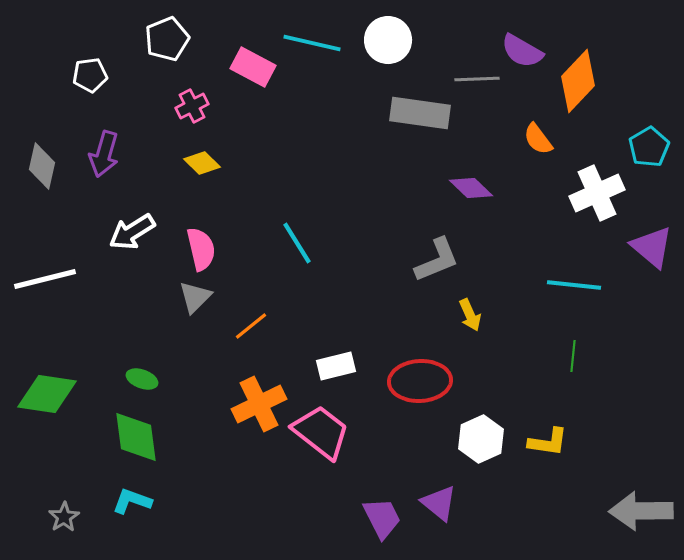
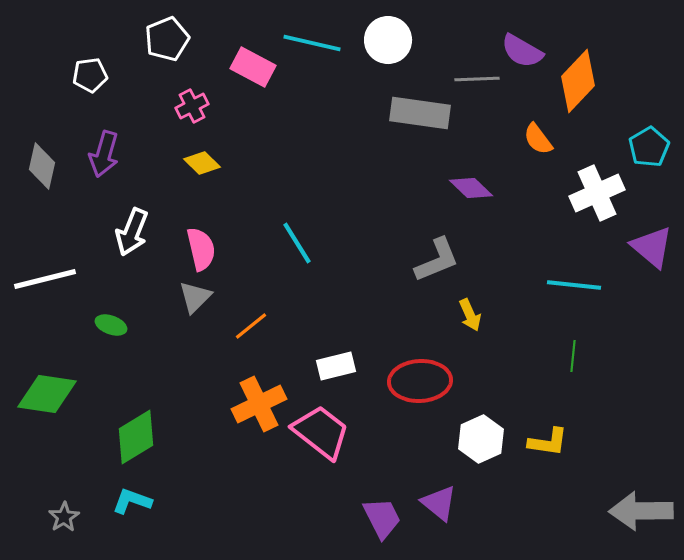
white arrow at (132, 232): rotated 36 degrees counterclockwise
green ellipse at (142, 379): moved 31 px left, 54 px up
green diamond at (136, 437): rotated 66 degrees clockwise
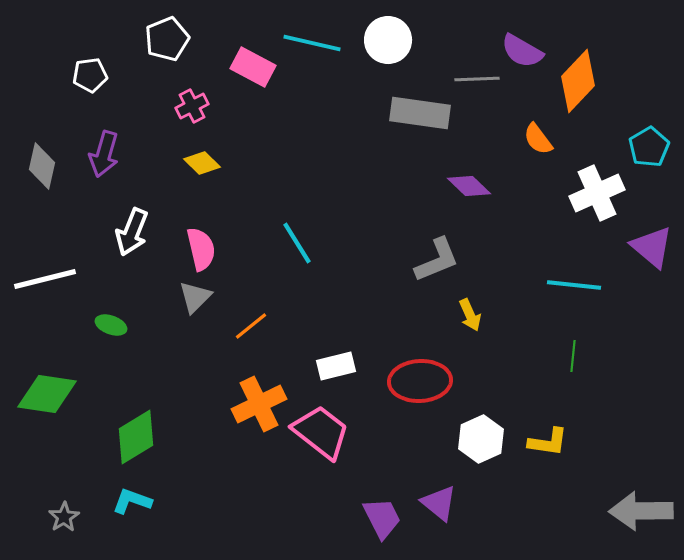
purple diamond at (471, 188): moved 2 px left, 2 px up
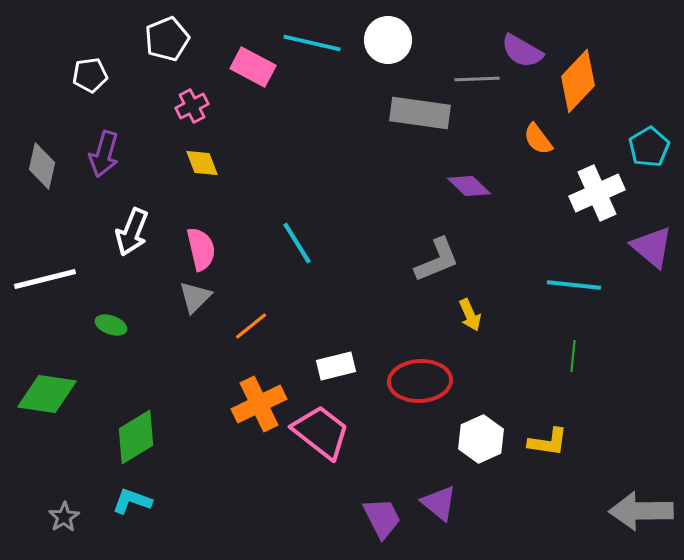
yellow diamond at (202, 163): rotated 24 degrees clockwise
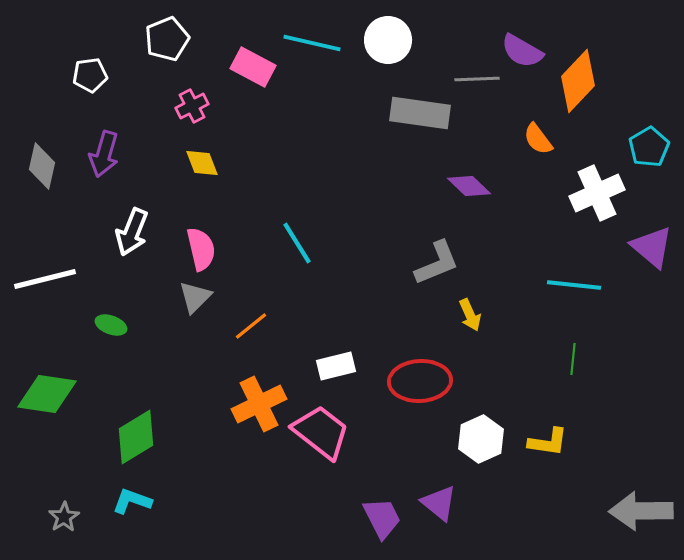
gray L-shape at (437, 260): moved 3 px down
green line at (573, 356): moved 3 px down
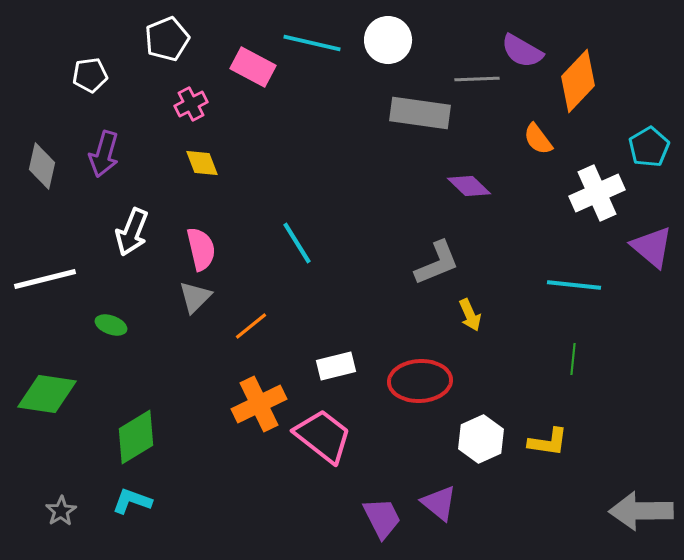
pink cross at (192, 106): moved 1 px left, 2 px up
pink trapezoid at (321, 432): moved 2 px right, 4 px down
gray star at (64, 517): moved 3 px left, 6 px up
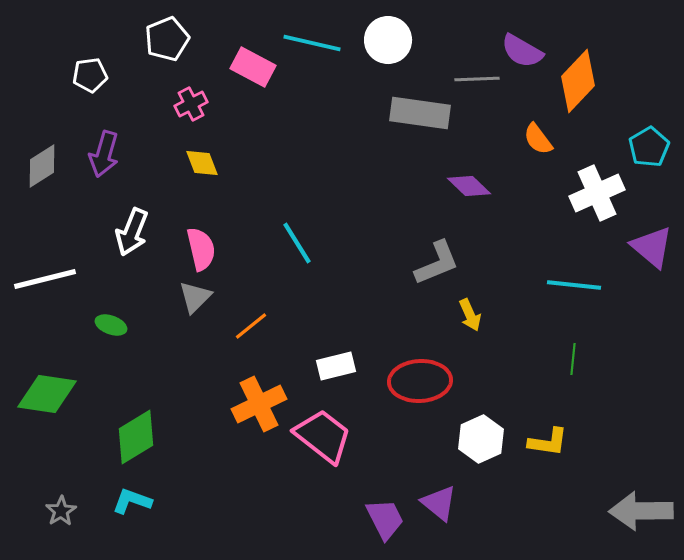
gray diamond at (42, 166): rotated 45 degrees clockwise
purple trapezoid at (382, 518): moved 3 px right, 1 px down
